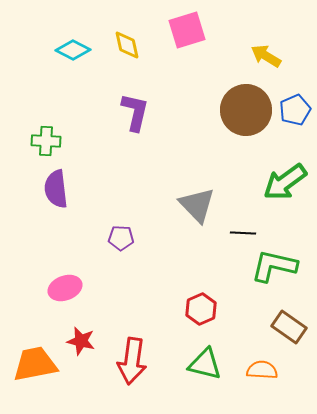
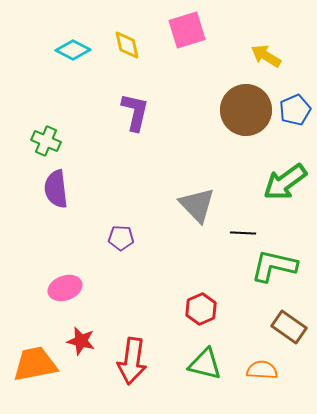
green cross: rotated 20 degrees clockwise
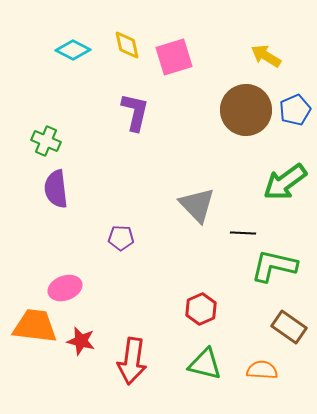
pink square: moved 13 px left, 27 px down
orange trapezoid: moved 38 px up; rotated 18 degrees clockwise
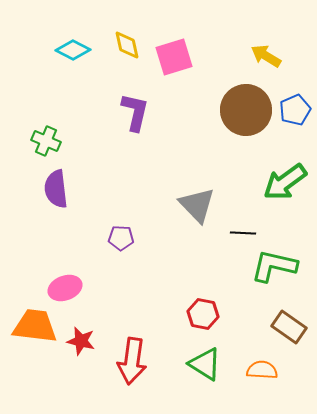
red hexagon: moved 2 px right, 5 px down; rotated 24 degrees counterclockwise
green triangle: rotated 18 degrees clockwise
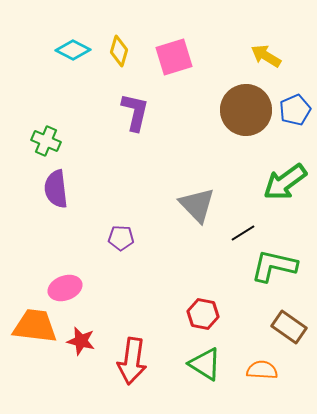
yellow diamond: moved 8 px left, 6 px down; rotated 28 degrees clockwise
black line: rotated 35 degrees counterclockwise
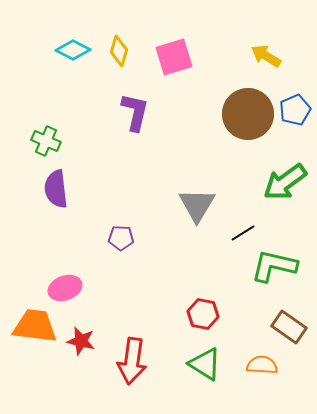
brown circle: moved 2 px right, 4 px down
gray triangle: rotated 15 degrees clockwise
orange semicircle: moved 5 px up
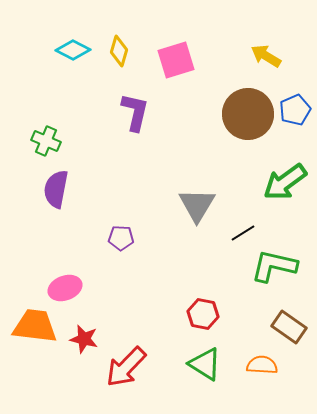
pink square: moved 2 px right, 3 px down
purple semicircle: rotated 18 degrees clockwise
red star: moved 3 px right, 2 px up
red arrow: moved 6 px left, 6 px down; rotated 36 degrees clockwise
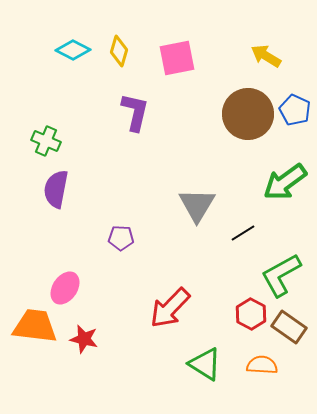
pink square: moved 1 px right, 2 px up; rotated 6 degrees clockwise
blue pentagon: rotated 24 degrees counterclockwise
green L-shape: moved 7 px right, 9 px down; rotated 42 degrees counterclockwise
pink ellipse: rotated 36 degrees counterclockwise
red hexagon: moved 48 px right; rotated 16 degrees clockwise
red arrow: moved 44 px right, 59 px up
